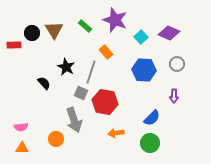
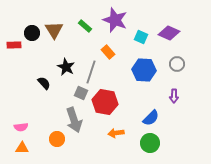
cyan square: rotated 24 degrees counterclockwise
orange rectangle: moved 2 px right
blue semicircle: moved 1 px left
orange circle: moved 1 px right
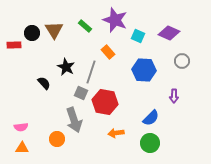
cyan square: moved 3 px left, 1 px up
gray circle: moved 5 px right, 3 px up
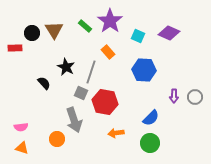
purple star: moved 5 px left, 1 px down; rotated 15 degrees clockwise
red rectangle: moved 1 px right, 3 px down
gray circle: moved 13 px right, 36 px down
orange triangle: rotated 16 degrees clockwise
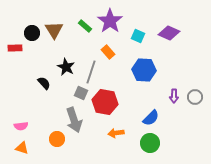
pink semicircle: moved 1 px up
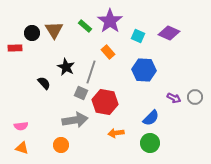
purple arrow: moved 2 px down; rotated 64 degrees counterclockwise
gray arrow: moved 1 px right; rotated 80 degrees counterclockwise
orange circle: moved 4 px right, 6 px down
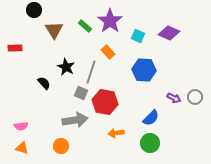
black circle: moved 2 px right, 23 px up
orange circle: moved 1 px down
